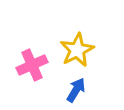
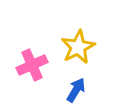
yellow star: moved 1 px right, 3 px up
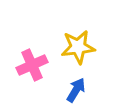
yellow star: rotated 20 degrees clockwise
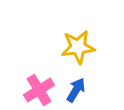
pink cross: moved 7 px right, 25 px down; rotated 8 degrees counterclockwise
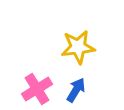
pink cross: moved 2 px left, 1 px up
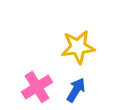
pink cross: moved 2 px up
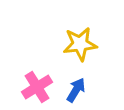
yellow star: moved 2 px right, 3 px up
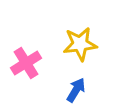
pink cross: moved 11 px left, 24 px up
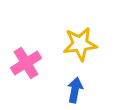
blue arrow: moved 1 px left; rotated 20 degrees counterclockwise
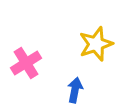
yellow star: moved 16 px right; rotated 12 degrees counterclockwise
